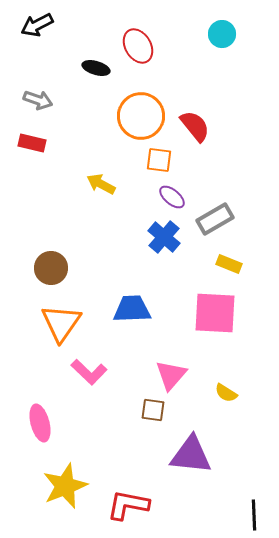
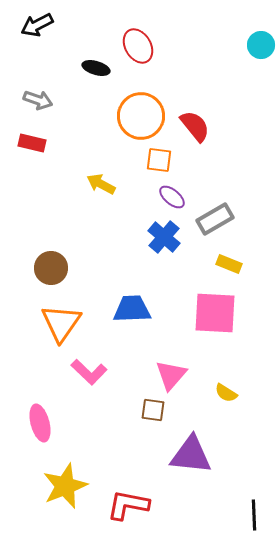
cyan circle: moved 39 px right, 11 px down
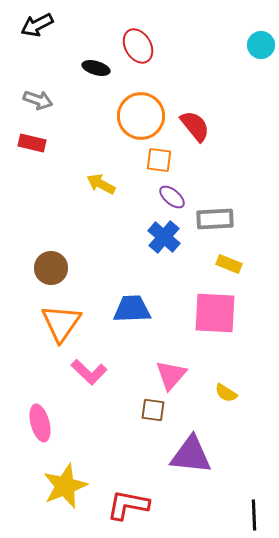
gray rectangle: rotated 27 degrees clockwise
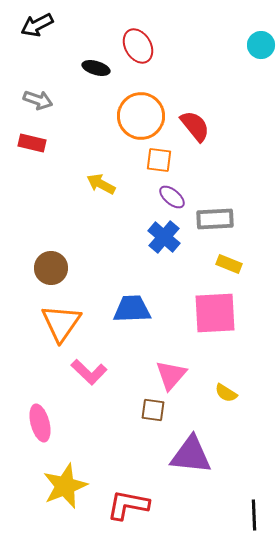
pink square: rotated 6 degrees counterclockwise
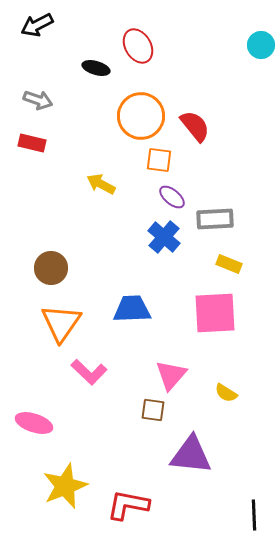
pink ellipse: moved 6 px left; rotated 57 degrees counterclockwise
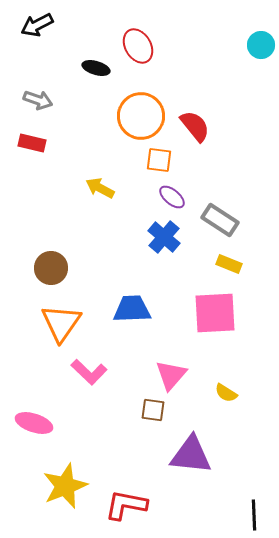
yellow arrow: moved 1 px left, 4 px down
gray rectangle: moved 5 px right, 1 px down; rotated 36 degrees clockwise
red L-shape: moved 2 px left
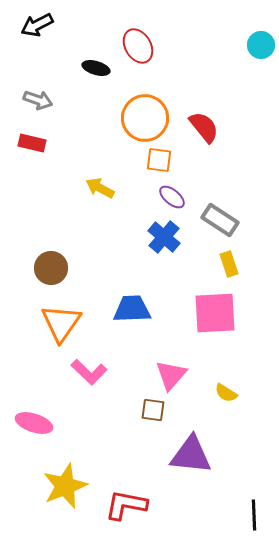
orange circle: moved 4 px right, 2 px down
red semicircle: moved 9 px right, 1 px down
yellow rectangle: rotated 50 degrees clockwise
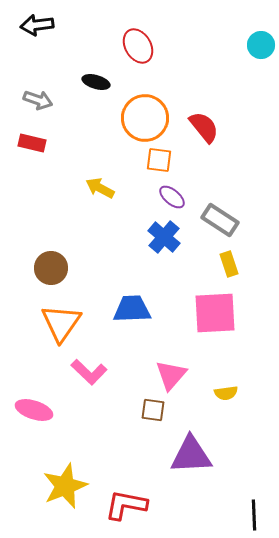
black arrow: rotated 20 degrees clockwise
black ellipse: moved 14 px down
yellow semicircle: rotated 40 degrees counterclockwise
pink ellipse: moved 13 px up
purple triangle: rotated 9 degrees counterclockwise
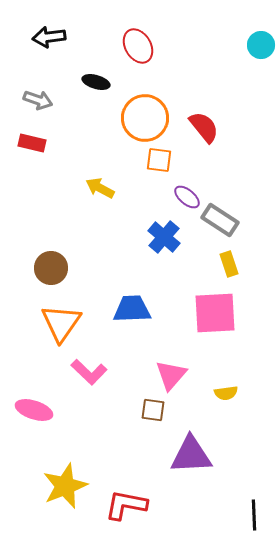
black arrow: moved 12 px right, 12 px down
purple ellipse: moved 15 px right
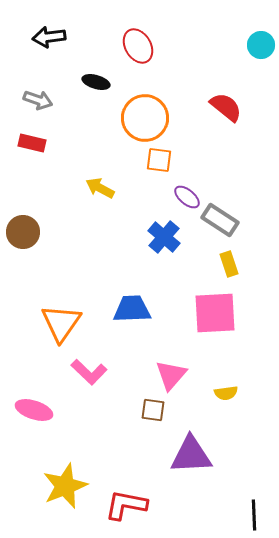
red semicircle: moved 22 px right, 20 px up; rotated 12 degrees counterclockwise
brown circle: moved 28 px left, 36 px up
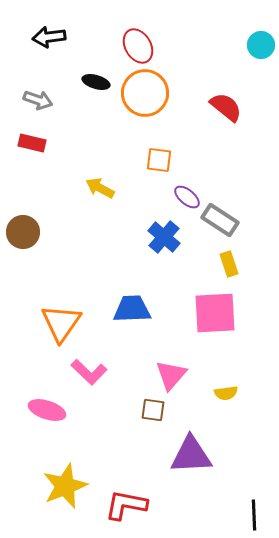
orange circle: moved 25 px up
pink ellipse: moved 13 px right
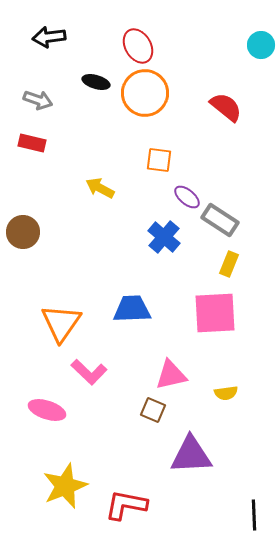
yellow rectangle: rotated 40 degrees clockwise
pink triangle: rotated 36 degrees clockwise
brown square: rotated 15 degrees clockwise
